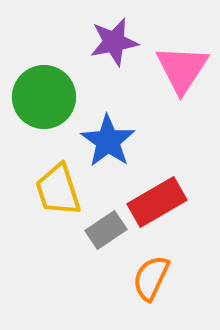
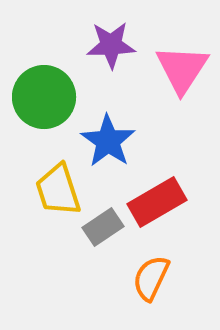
purple star: moved 3 px left, 3 px down; rotated 9 degrees clockwise
gray rectangle: moved 3 px left, 3 px up
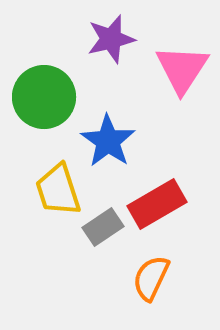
purple star: moved 6 px up; rotated 12 degrees counterclockwise
red rectangle: moved 2 px down
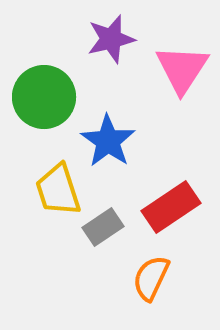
red rectangle: moved 14 px right, 3 px down; rotated 4 degrees counterclockwise
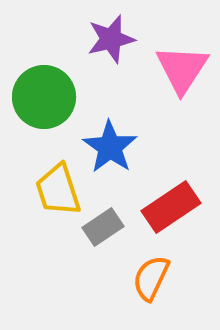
blue star: moved 2 px right, 6 px down
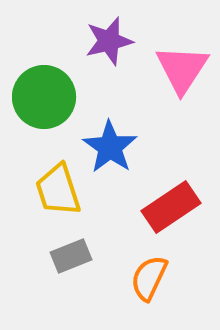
purple star: moved 2 px left, 2 px down
gray rectangle: moved 32 px left, 29 px down; rotated 12 degrees clockwise
orange semicircle: moved 2 px left
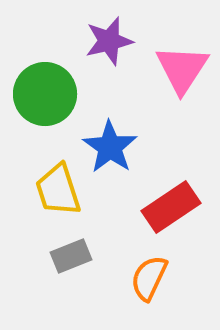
green circle: moved 1 px right, 3 px up
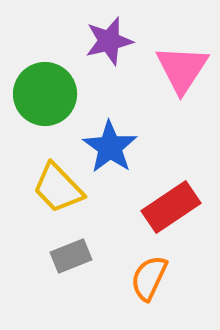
yellow trapezoid: moved 2 px up; rotated 26 degrees counterclockwise
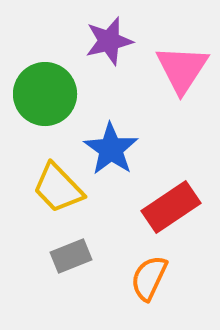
blue star: moved 1 px right, 2 px down
